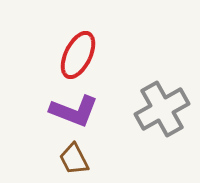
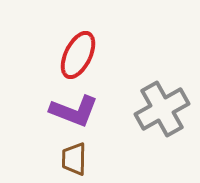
brown trapezoid: rotated 28 degrees clockwise
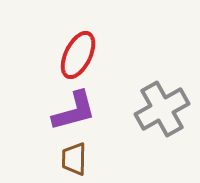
purple L-shape: rotated 36 degrees counterclockwise
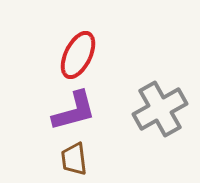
gray cross: moved 2 px left
brown trapezoid: rotated 8 degrees counterclockwise
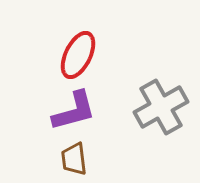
gray cross: moved 1 px right, 2 px up
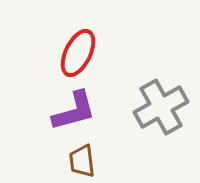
red ellipse: moved 2 px up
brown trapezoid: moved 8 px right, 2 px down
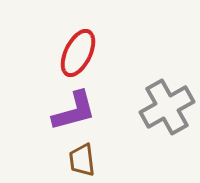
gray cross: moved 6 px right
brown trapezoid: moved 1 px up
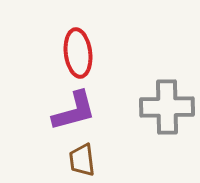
red ellipse: rotated 33 degrees counterclockwise
gray cross: rotated 28 degrees clockwise
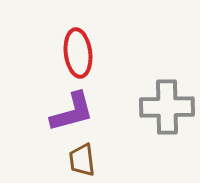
purple L-shape: moved 2 px left, 1 px down
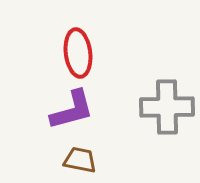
purple L-shape: moved 2 px up
brown trapezoid: moved 2 px left; rotated 108 degrees clockwise
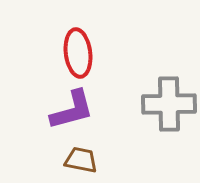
gray cross: moved 2 px right, 3 px up
brown trapezoid: moved 1 px right
